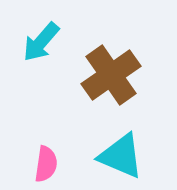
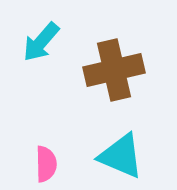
brown cross: moved 3 px right, 5 px up; rotated 22 degrees clockwise
pink semicircle: rotated 9 degrees counterclockwise
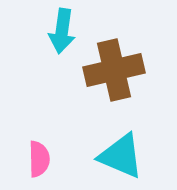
cyan arrow: moved 21 px right, 11 px up; rotated 33 degrees counterclockwise
pink semicircle: moved 7 px left, 5 px up
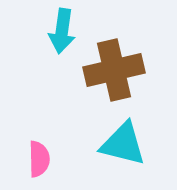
cyan triangle: moved 2 px right, 12 px up; rotated 9 degrees counterclockwise
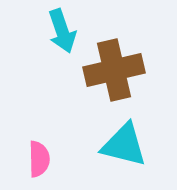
cyan arrow: rotated 27 degrees counterclockwise
cyan triangle: moved 1 px right, 1 px down
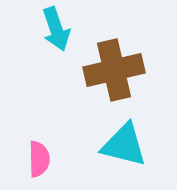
cyan arrow: moved 6 px left, 2 px up
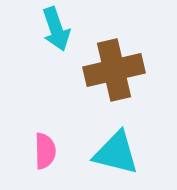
cyan triangle: moved 8 px left, 8 px down
pink semicircle: moved 6 px right, 8 px up
